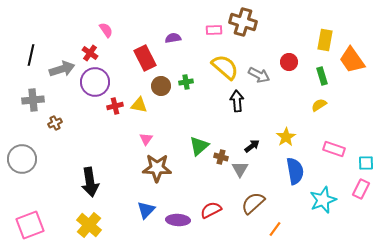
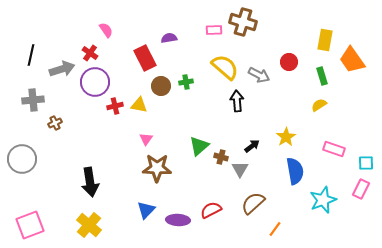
purple semicircle at (173, 38): moved 4 px left
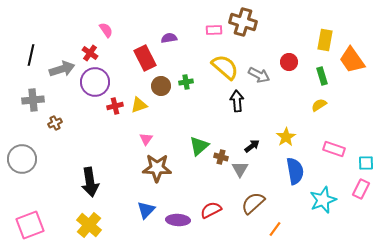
yellow triangle at (139, 105): rotated 30 degrees counterclockwise
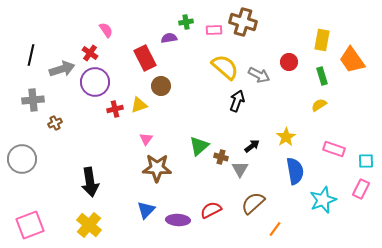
yellow rectangle at (325, 40): moved 3 px left
green cross at (186, 82): moved 60 px up
black arrow at (237, 101): rotated 25 degrees clockwise
red cross at (115, 106): moved 3 px down
cyan square at (366, 163): moved 2 px up
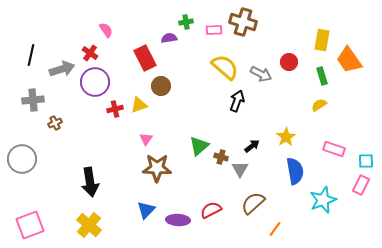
orange trapezoid at (352, 60): moved 3 px left
gray arrow at (259, 75): moved 2 px right, 1 px up
pink rectangle at (361, 189): moved 4 px up
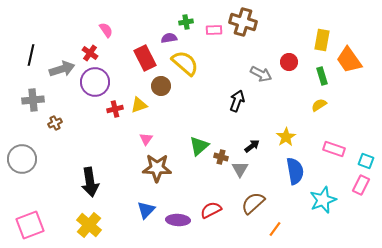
yellow semicircle at (225, 67): moved 40 px left, 4 px up
cyan square at (366, 161): rotated 21 degrees clockwise
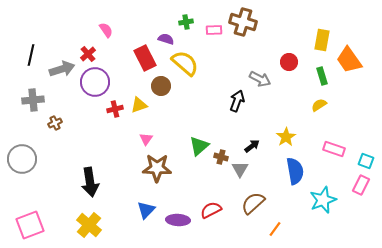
purple semicircle at (169, 38): moved 3 px left, 1 px down; rotated 28 degrees clockwise
red cross at (90, 53): moved 2 px left, 1 px down; rotated 14 degrees clockwise
gray arrow at (261, 74): moved 1 px left, 5 px down
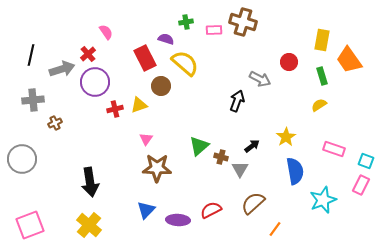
pink semicircle at (106, 30): moved 2 px down
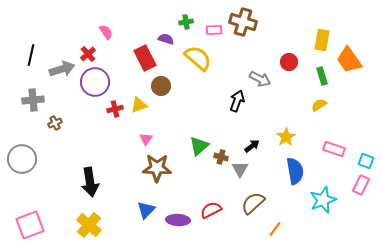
yellow semicircle at (185, 63): moved 13 px right, 5 px up
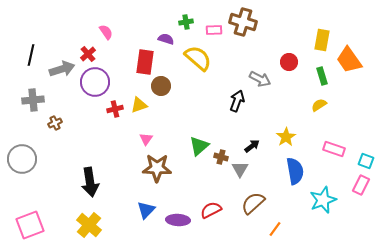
red rectangle at (145, 58): moved 4 px down; rotated 35 degrees clockwise
